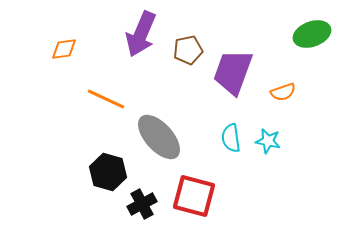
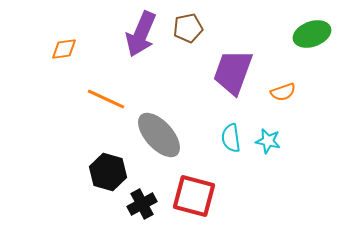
brown pentagon: moved 22 px up
gray ellipse: moved 2 px up
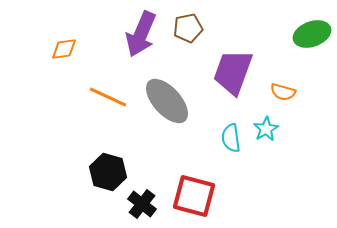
orange semicircle: rotated 35 degrees clockwise
orange line: moved 2 px right, 2 px up
gray ellipse: moved 8 px right, 34 px up
cyan star: moved 2 px left, 12 px up; rotated 30 degrees clockwise
black cross: rotated 24 degrees counterclockwise
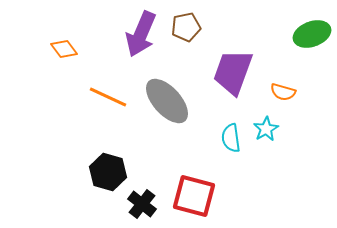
brown pentagon: moved 2 px left, 1 px up
orange diamond: rotated 60 degrees clockwise
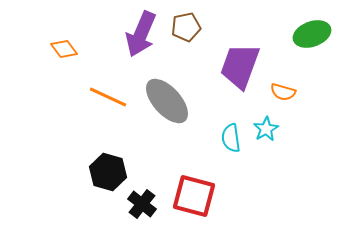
purple trapezoid: moved 7 px right, 6 px up
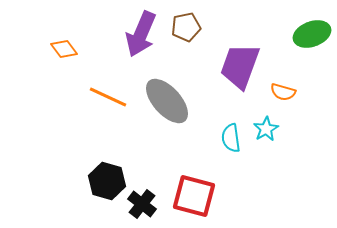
black hexagon: moved 1 px left, 9 px down
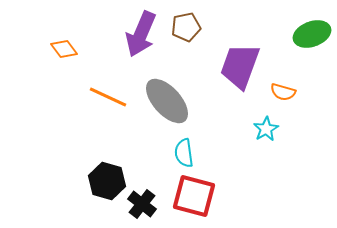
cyan semicircle: moved 47 px left, 15 px down
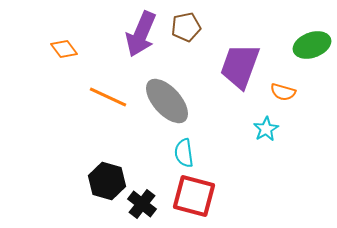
green ellipse: moved 11 px down
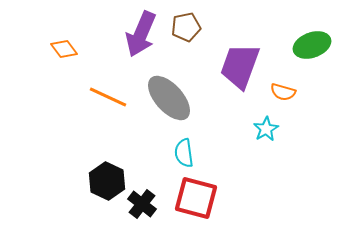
gray ellipse: moved 2 px right, 3 px up
black hexagon: rotated 9 degrees clockwise
red square: moved 2 px right, 2 px down
